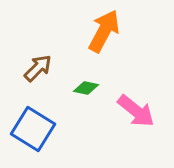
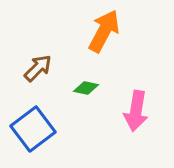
pink arrow: rotated 60 degrees clockwise
blue square: rotated 21 degrees clockwise
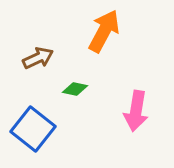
brown arrow: moved 10 px up; rotated 20 degrees clockwise
green diamond: moved 11 px left, 1 px down
blue square: rotated 15 degrees counterclockwise
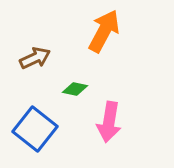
brown arrow: moved 3 px left
pink arrow: moved 27 px left, 11 px down
blue square: moved 2 px right
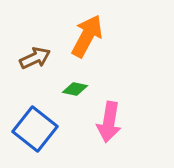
orange arrow: moved 17 px left, 5 px down
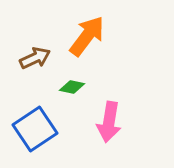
orange arrow: rotated 9 degrees clockwise
green diamond: moved 3 px left, 2 px up
blue square: rotated 18 degrees clockwise
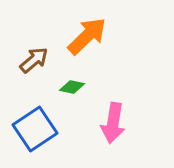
orange arrow: rotated 9 degrees clockwise
brown arrow: moved 1 px left, 2 px down; rotated 16 degrees counterclockwise
pink arrow: moved 4 px right, 1 px down
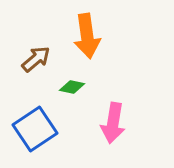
orange arrow: rotated 126 degrees clockwise
brown arrow: moved 2 px right, 1 px up
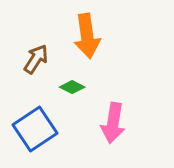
brown arrow: rotated 16 degrees counterclockwise
green diamond: rotated 15 degrees clockwise
